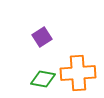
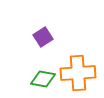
purple square: moved 1 px right
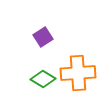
green diamond: rotated 20 degrees clockwise
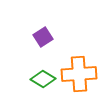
orange cross: moved 1 px right, 1 px down
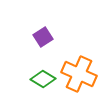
orange cross: rotated 28 degrees clockwise
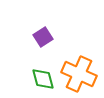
green diamond: rotated 45 degrees clockwise
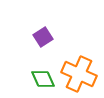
green diamond: rotated 10 degrees counterclockwise
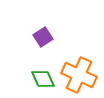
orange cross: moved 1 px down
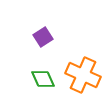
orange cross: moved 4 px right
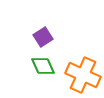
green diamond: moved 13 px up
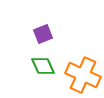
purple square: moved 3 px up; rotated 12 degrees clockwise
